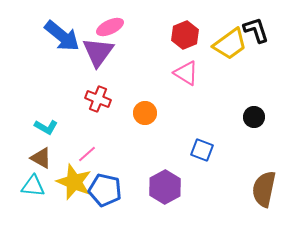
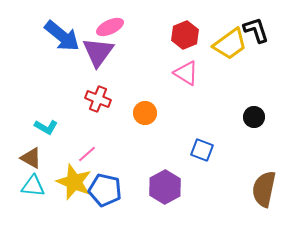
brown triangle: moved 10 px left
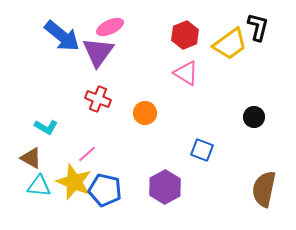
black L-shape: moved 2 px right, 3 px up; rotated 32 degrees clockwise
cyan triangle: moved 6 px right
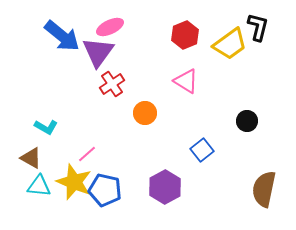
pink triangle: moved 8 px down
red cross: moved 14 px right, 15 px up; rotated 35 degrees clockwise
black circle: moved 7 px left, 4 px down
blue square: rotated 30 degrees clockwise
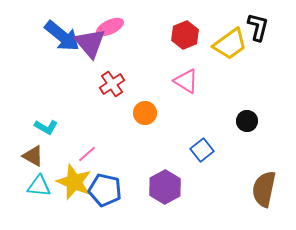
purple triangle: moved 8 px left, 9 px up; rotated 16 degrees counterclockwise
brown triangle: moved 2 px right, 2 px up
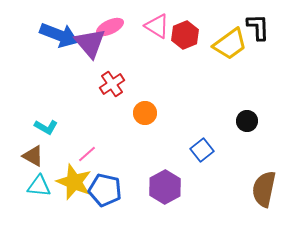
black L-shape: rotated 16 degrees counterclockwise
blue arrow: moved 3 px left, 1 px up; rotated 18 degrees counterclockwise
pink triangle: moved 29 px left, 55 px up
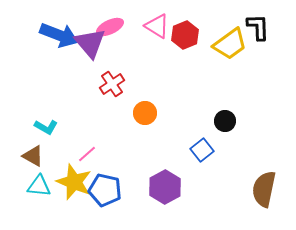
black circle: moved 22 px left
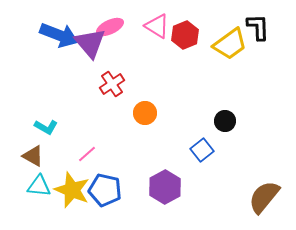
yellow star: moved 2 px left, 8 px down
brown semicircle: moved 8 px down; rotated 27 degrees clockwise
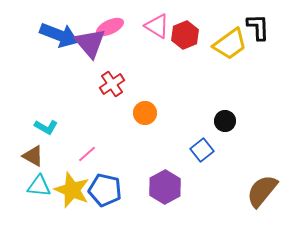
brown semicircle: moved 2 px left, 6 px up
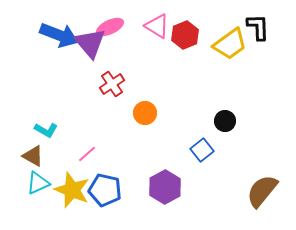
cyan L-shape: moved 3 px down
cyan triangle: moved 1 px left, 3 px up; rotated 30 degrees counterclockwise
